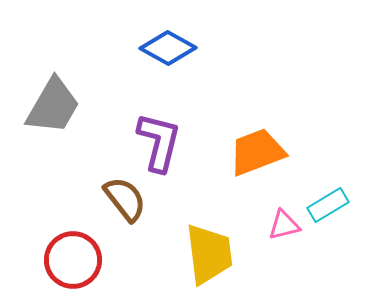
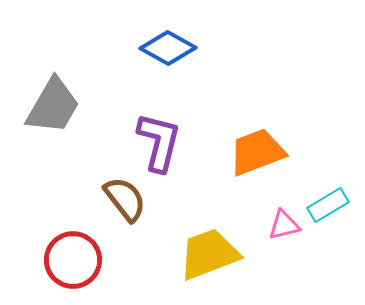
yellow trapezoid: rotated 104 degrees counterclockwise
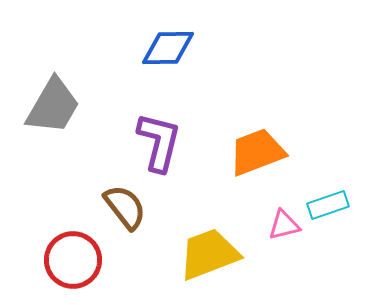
blue diamond: rotated 30 degrees counterclockwise
brown semicircle: moved 8 px down
cyan rectangle: rotated 12 degrees clockwise
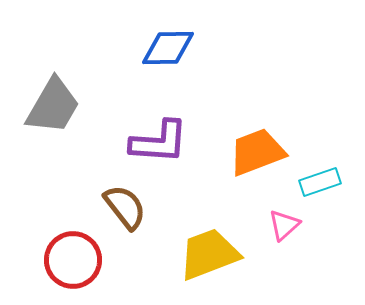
purple L-shape: rotated 80 degrees clockwise
cyan rectangle: moved 8 px left, 23 px up
pink triangle: rotated 28 degrees counterclockwise
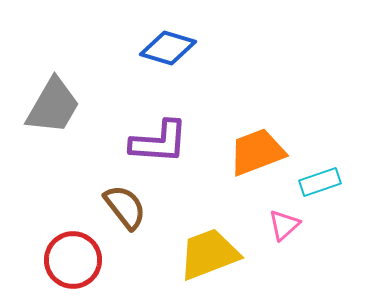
blue diamond: rotated 18 degrees clockwise
